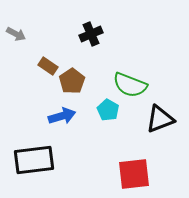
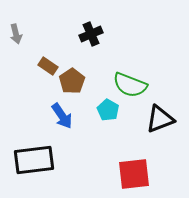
gray arrow: rotated 48 degrees clockwise
blue arrow: rotated 72 degrees clockwise
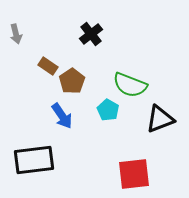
black cross: rotated 15 degrees counterclockwise
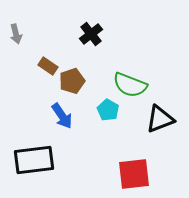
brown pentagon: rotated 15 degrees clockwise
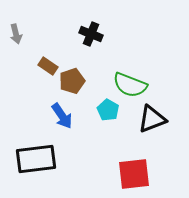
black cross: rotated 30 degrees counterclockwise
black triangle: moved 8 px left
black rectangle: moved 2 px right, 1 px up
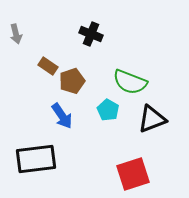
green semicircle: moved 3 px up
red square: moved 1 px left; rotated 12 degrees counterclockwise
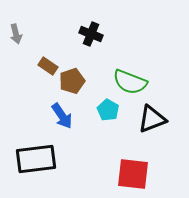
red square: rotated 24 degrees clockwise
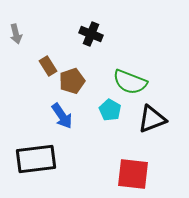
brown rectangle: rotated 24 degrees clockwise
cyan pentagon: moved 2 px right
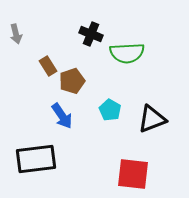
green semicircle: moved 3 px left, 29 px up; rotated 24 degrees counterclockwise
